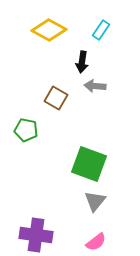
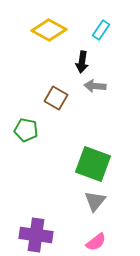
green square: moved 4 px right
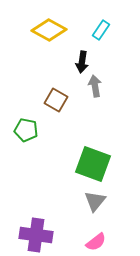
gray arrow: rotated 75 degrees clockwise
brown square: moved 2 px down
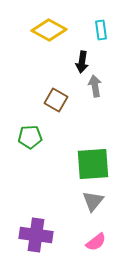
cyan rectangle: rotated 42 degrees counterclockwise
green pentagon: moved 4 px right, 7 px down; rotated 15 degrees counterclockwise
green square: rotated 24 degrees counterclockwise
gray triangle: moved 2 px left
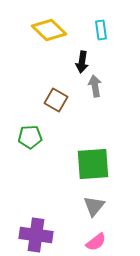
yellow diamond: rotated 16 degrees clockwise
gray triangle: moved 1 px right, 5 px down
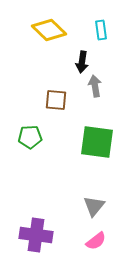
brown square: rotated 25 degrees counterclockwise
green square: moved 4 px right, 22 px up; rotated 12 degrees clockwise
pink semicircle: moved 1 px up
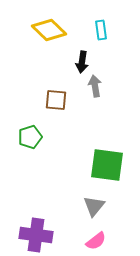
green pentagon: rotated 15 degrees counterclockwise
green square: moved 10 px right, 23 px down
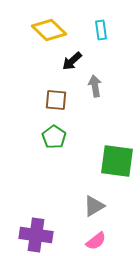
black arrow: moved 10 px left, 1 px up; rotated 40 degrees clockwise
green pentagon: moved 24 px right; rotated 20 degrees counterclockwise
green square: moved 10 px right, 4 px up
gray triangle: rotated 20 degrees clockwise
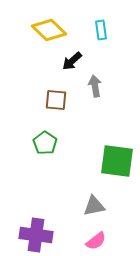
green pentagon: moved 9 px left, 6 px down
gray triangle: rotated 20 degrees clockwise
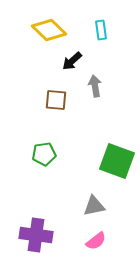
green pentagon: moved 1 px left, 11 px down; rotated 30 degrees clockwise
green square: rotated 12 degrees clockwise
